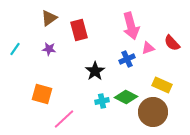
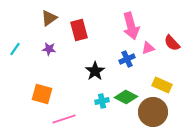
pink line: rotated 25 degrees clockwise
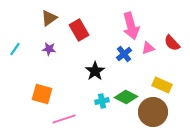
red rectangle: rotated 15 degrees counterclockwise
blue cross: moved 3 px left, 5 px up; rotated 14 degrees counterclockwise
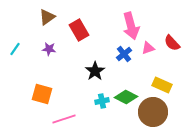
brown triangle: moved 2 px left, 1 px up
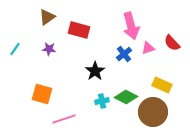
red rectangle: rotated 45 degrees counterclockwise
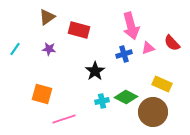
blue cross: rotated 21 degrees clockwise
yellow rectangle: moved 1 px up
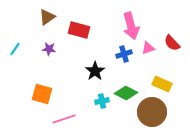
green diamond: moved 4 px up
brown circle: moved 1 px left
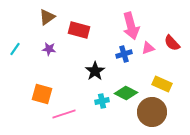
pink line: moved 5 px up
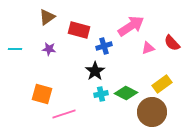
pink arrow: rotated 108 degrees counterclockwise
cyan line: rotated 56 degrees clockwise
blue cross: moved 20 px left, 8 px up
yellow rectangle: rotated 60 degrees counterclockwise
cyan cross: moved 1 px left, 7 px up
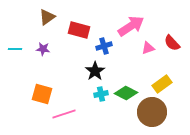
purple star: moved 6 px left
